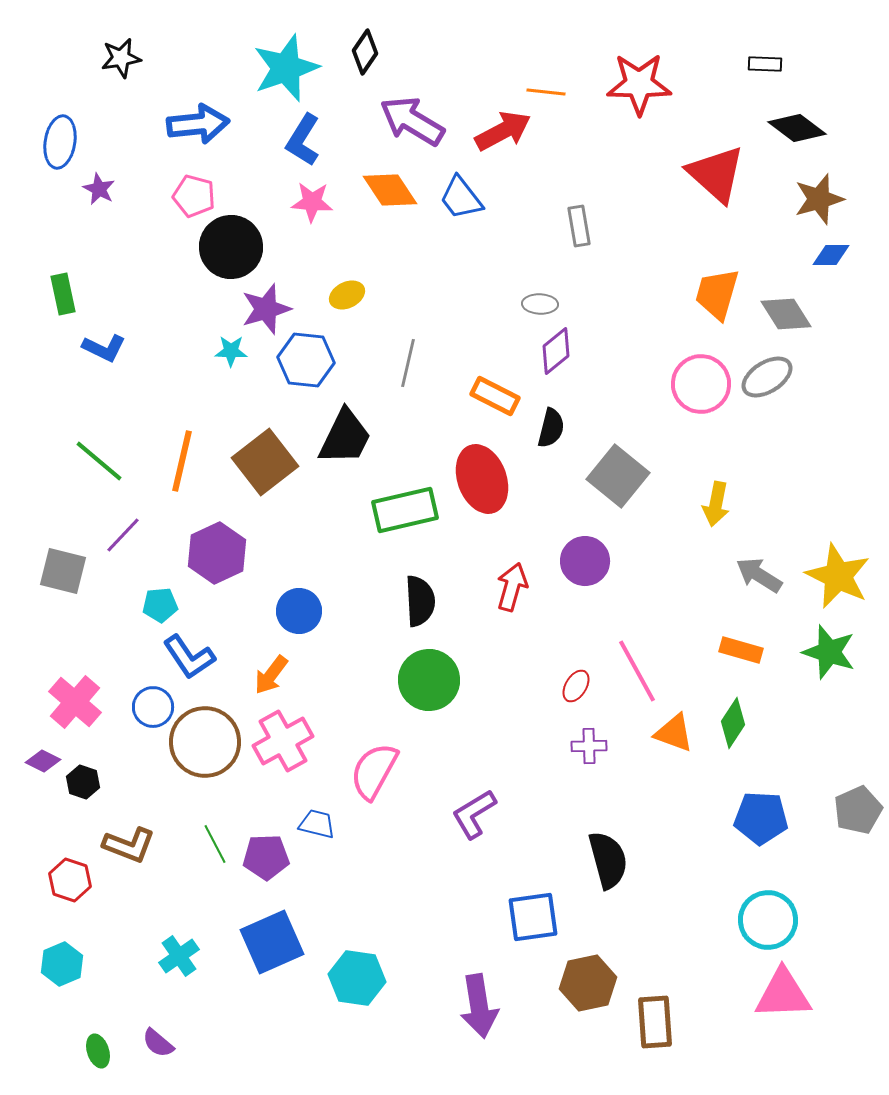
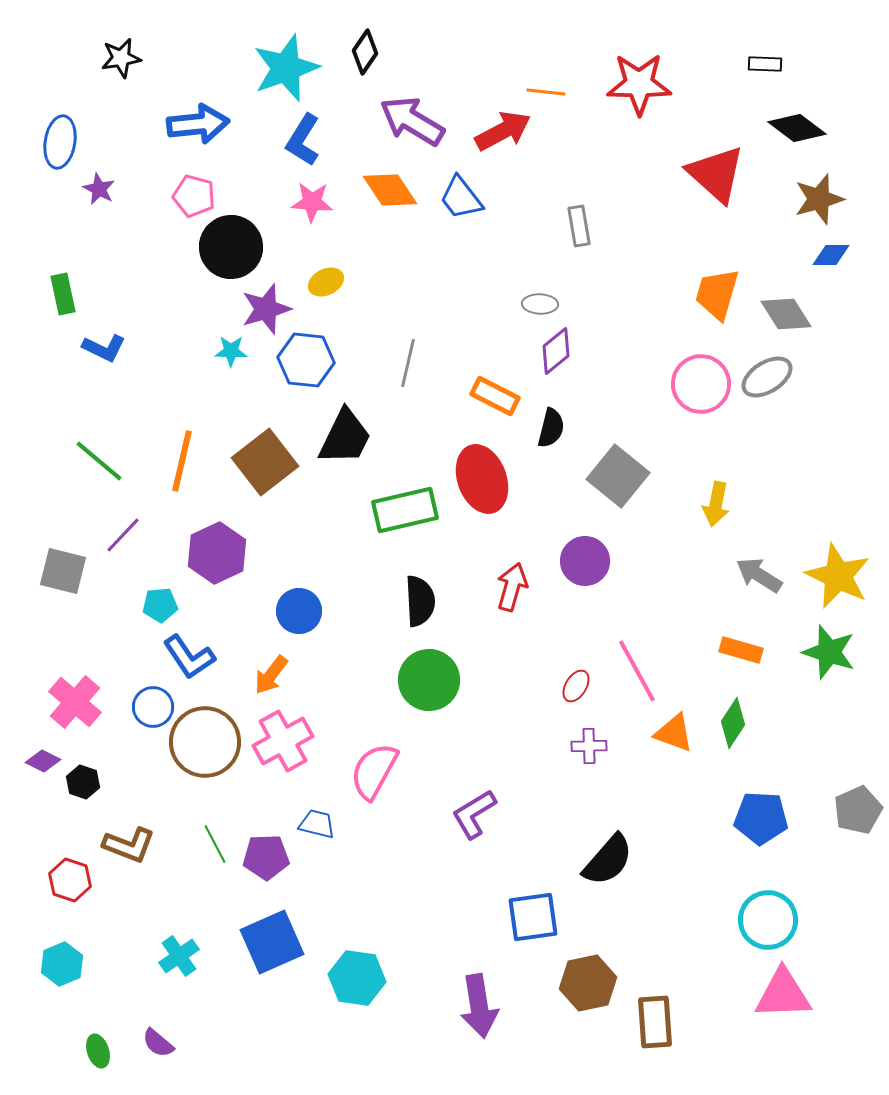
yellow ellipse at (347, 295): moved 21 px left, 13 px up
black semicircle at (608, 860): rotated 56 degrees clockwise
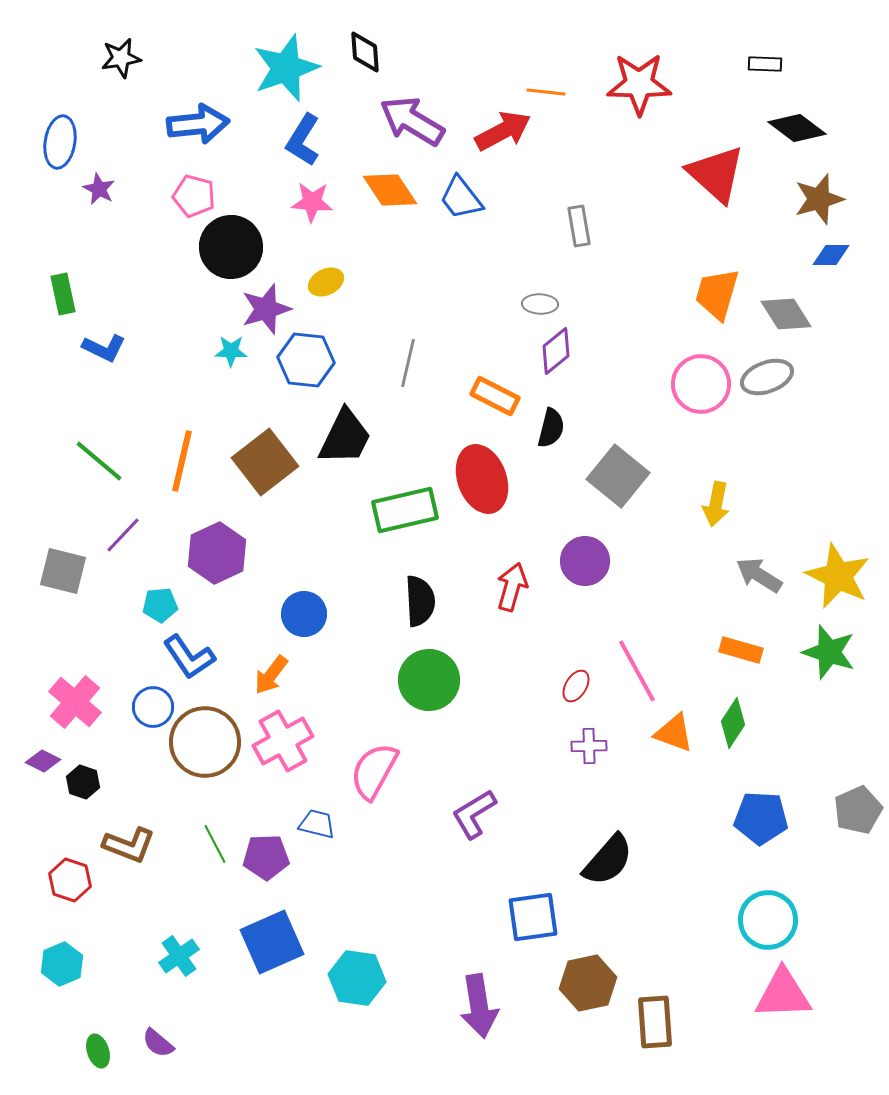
black diamond at (365, 52): rotated 39 degrees counterclockwise
gray ellipse at (767, 377): rotated 12 degrees clockwise
blue circle at (299, 611): moved 5 px right, 3 px down
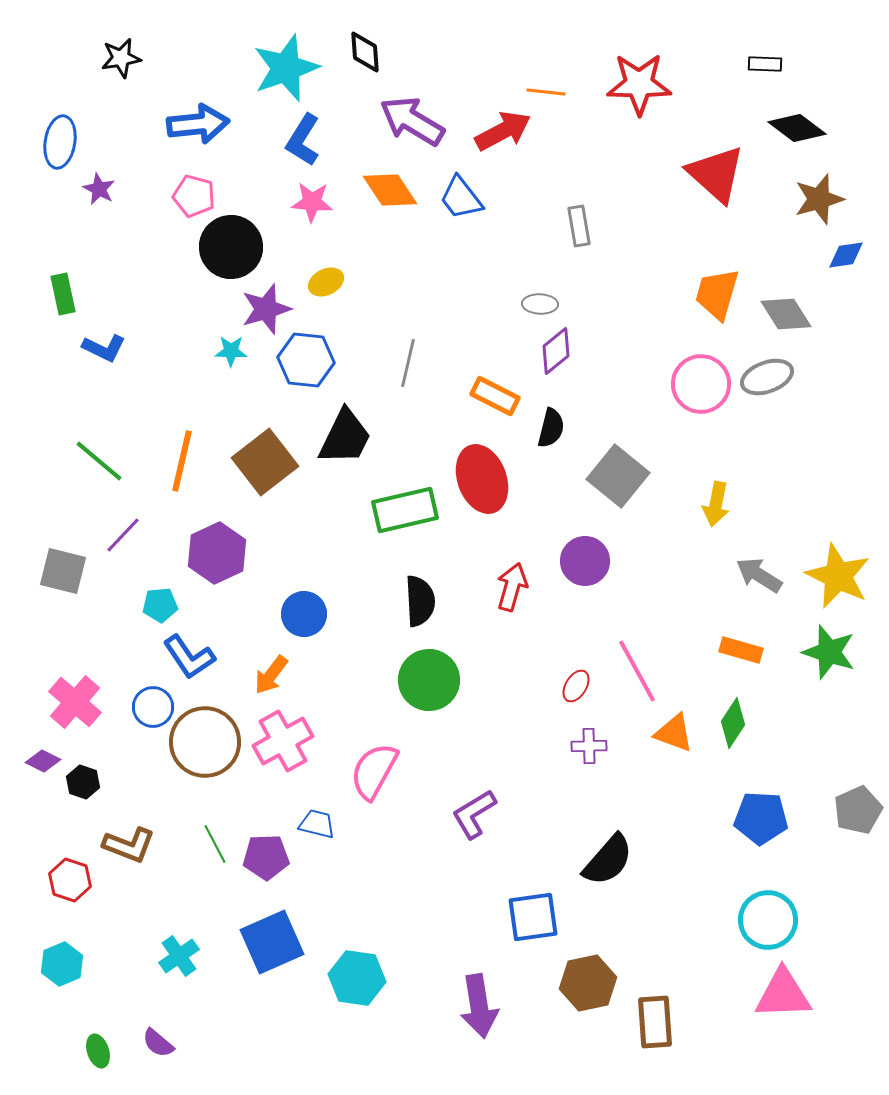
blue diamond at (831, 255): moved 15 px right; rotated 9 degrees counterclockwise
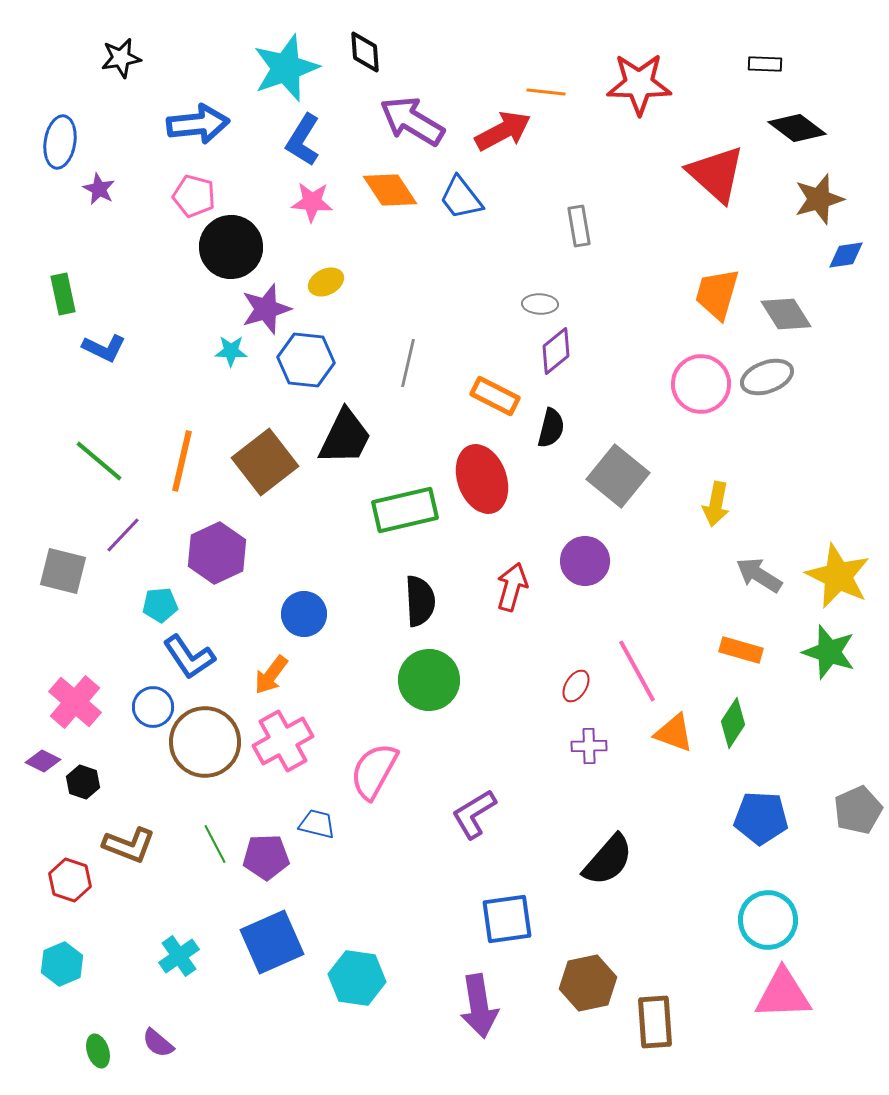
blue square at (533, 917): moved 26 px left, 2 px down
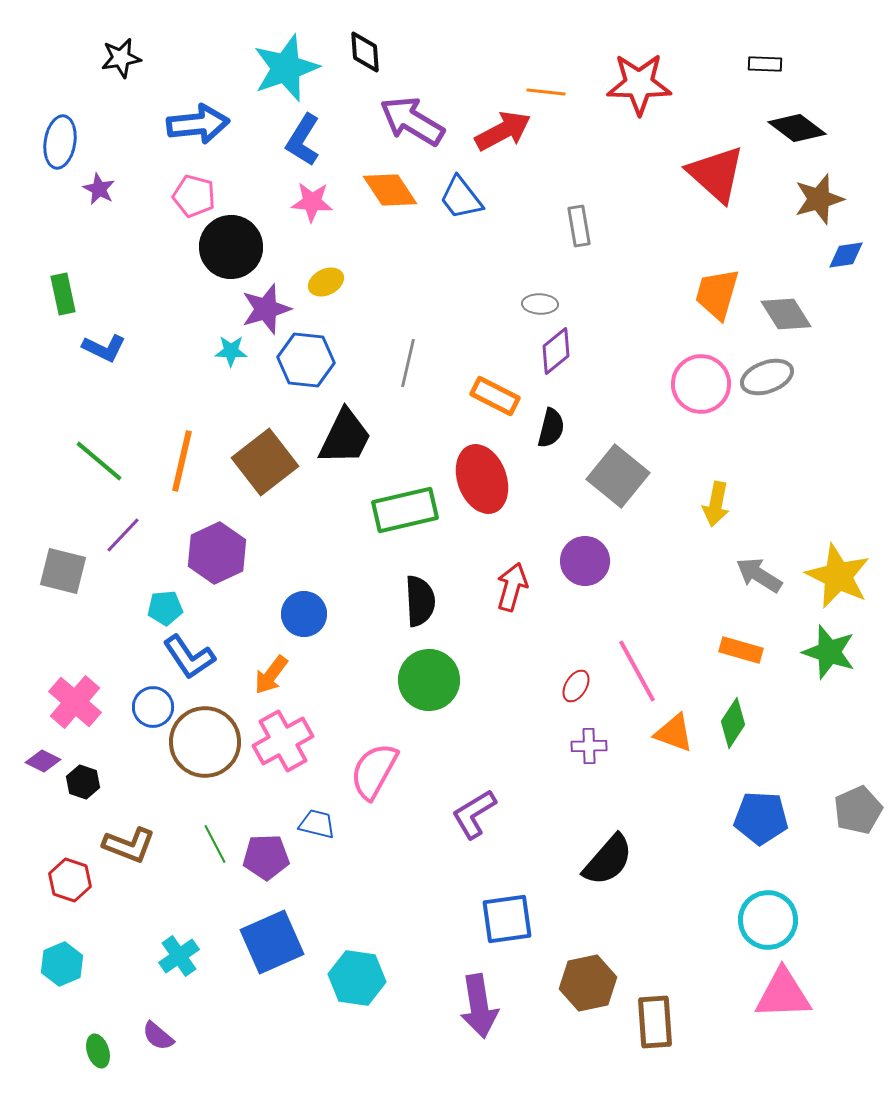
cyan pentagon at (160, 605): moved 5 px right, 3 px down
purple semicircle at (158, 1043): moved 7 px up
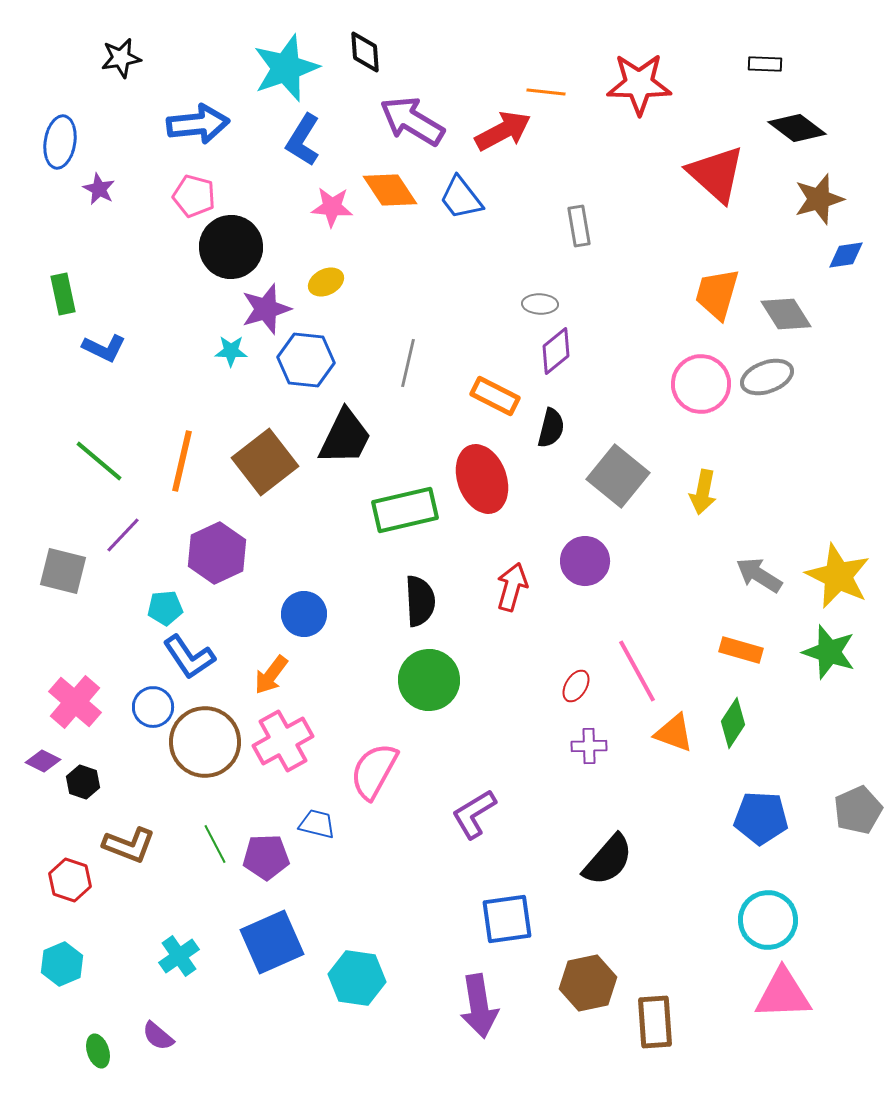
pink star at (312, 202): moved 20 px right, 5 px down
yellow arrow at (716, 504): moved 13 px left, 12 px up
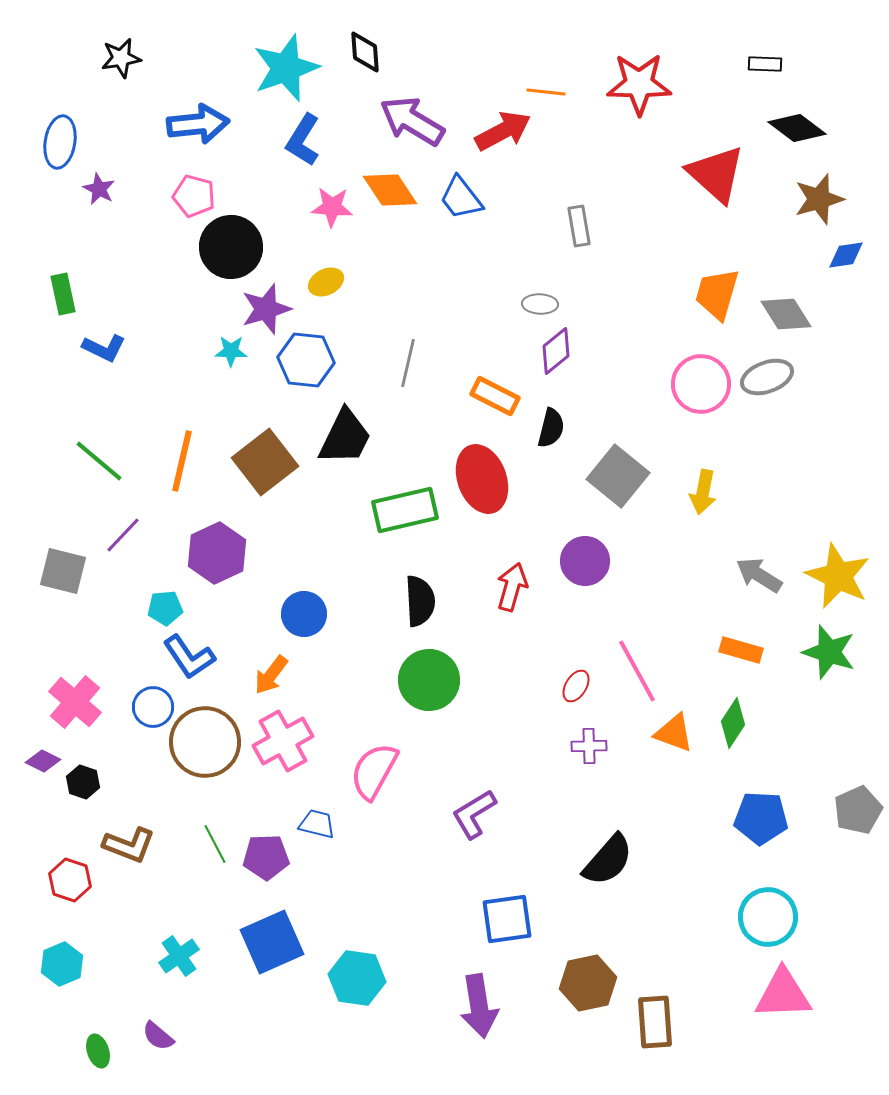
cyan circle at (768, 920): moved 3 px up
